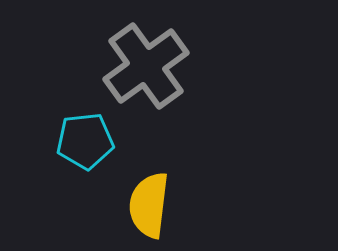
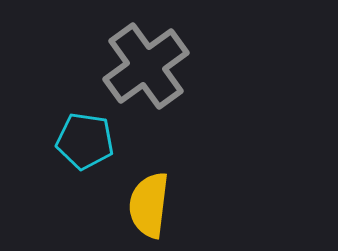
cyan pentagon: rotated 14 degrees clockwise
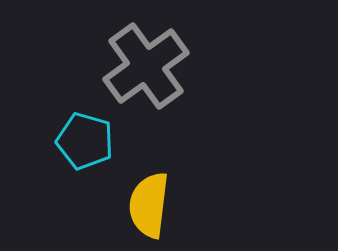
cyan pentagon: rotated 8 degrees clockwise
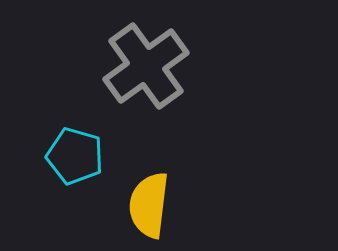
cyan pentagon: moved 10 px left, 15 px down
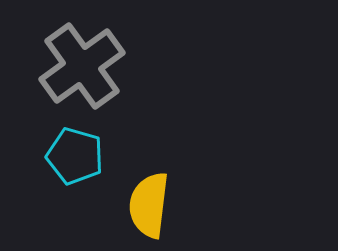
gray cross: moved 64 px left
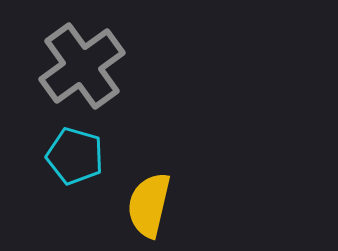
yellow semicircle: rotated 6 degrees clockwise
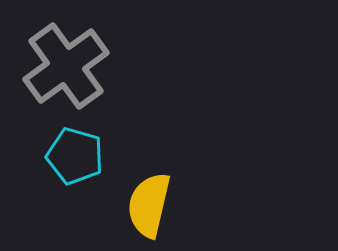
gray cross: moved 16 px left
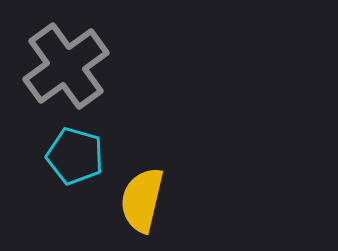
yellow semicircle: moved 7 px left, 5 px up
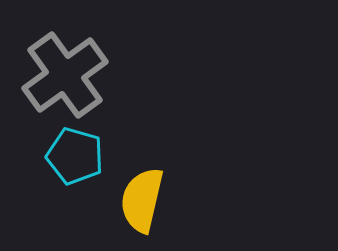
gray cross: moved 1 px left, 9 px down
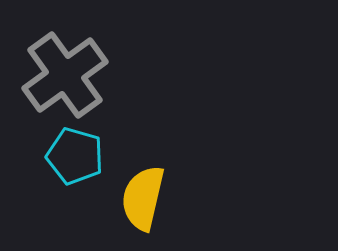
yellow semicircle: moved 1 px right, 2 px up
